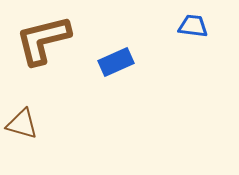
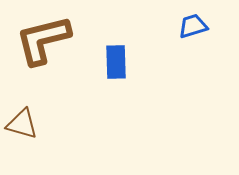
blue trapezoid: rotated 24 degrees counterclockwise
blue rectangle: rotated 68 degrees counterclockwise
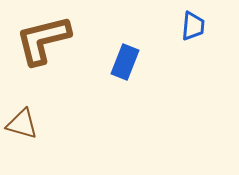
blue trapezoid: rotated 112 degrees clockwise
blue rectangle: moved 9 px right; rotated 24 degrees clockwise
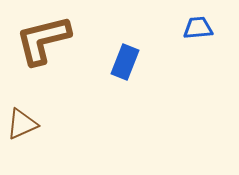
blue trapezoid: moved 5 px right, 2 px down; rotated 100 degrees counterclockwise
brown triangle: rotated 40 degrees counterclockwise
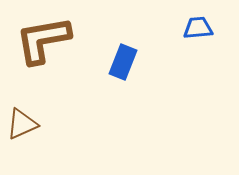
brown L-shape: rotated 4 degrees clockwise
blue rectangle: moved 2 px left
